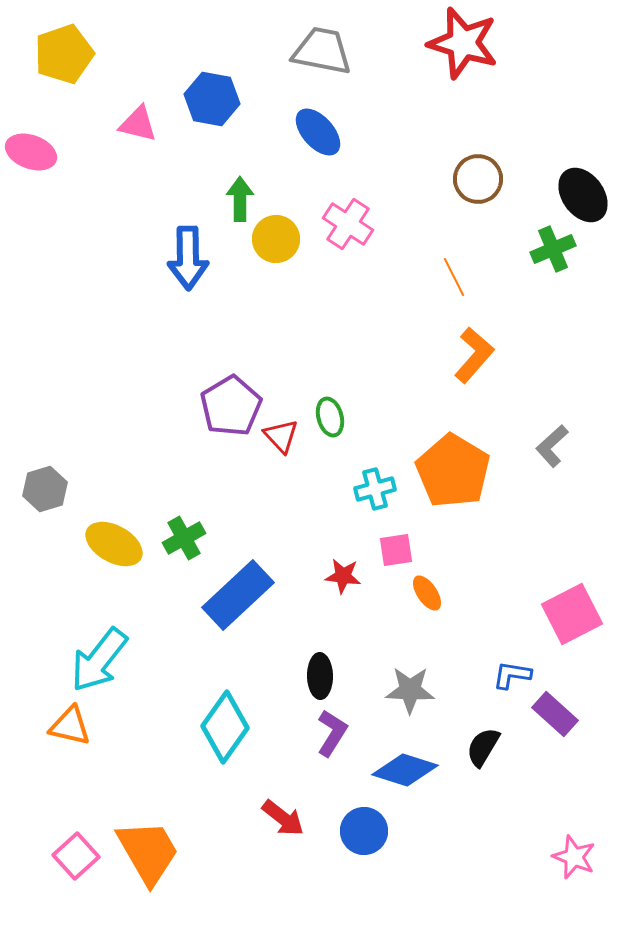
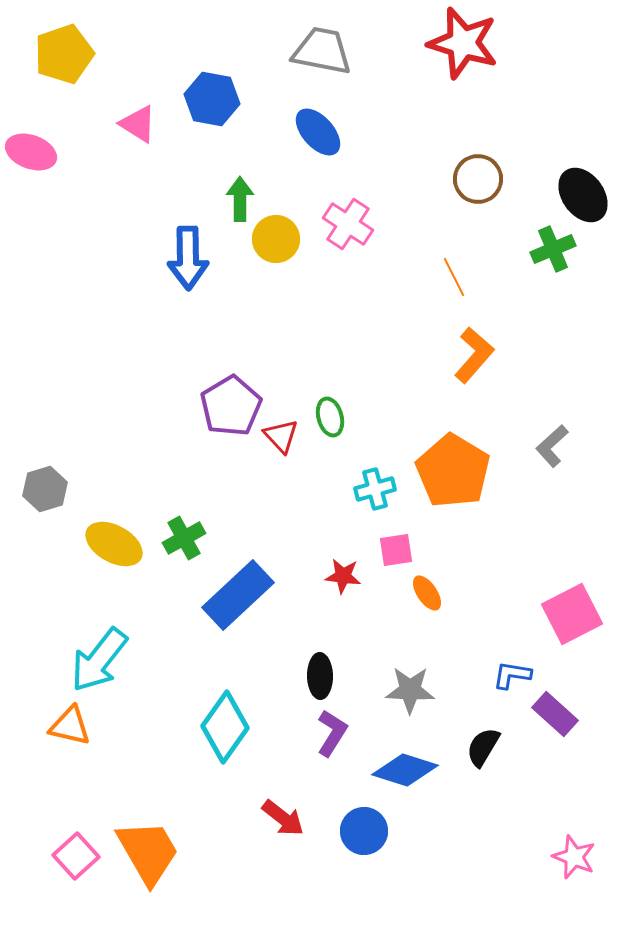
pink triangle at (138, 124): rotated 18 degrees clockwise
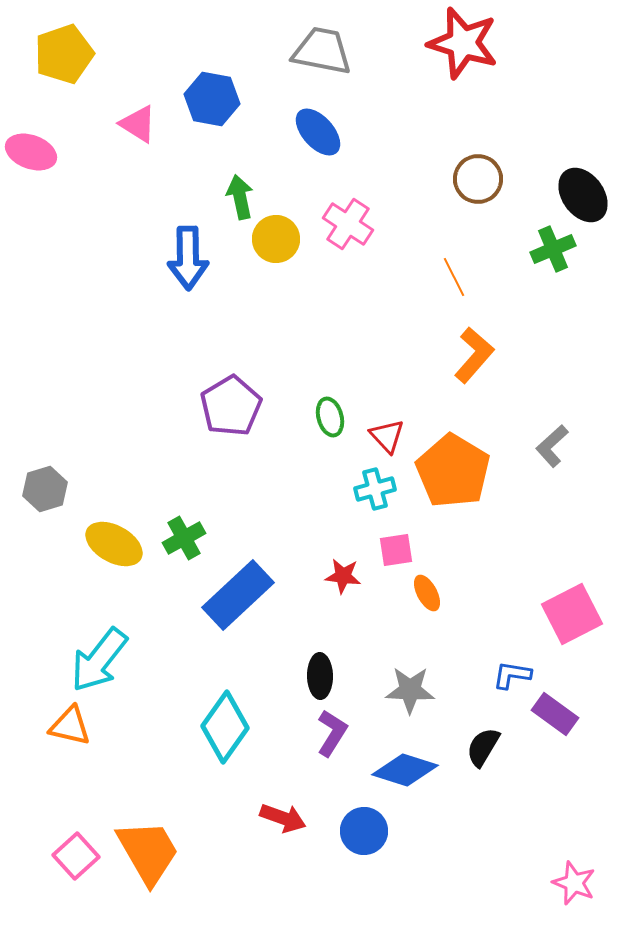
green arrow at (240, 199): moved 2 px up; rotated 12 degrees counterclockwise
red triangle at (281, 436): moved 106 px right
orange ellipse at (427, 593): rotated 6 degrees clockwise
purple rectangle at (555, 714): rotated 6 degrees counterclockwise
red arrow at (283, 818): rotated 18 degrees counterclockwise
pink star at (574, 857): moved 26 px down
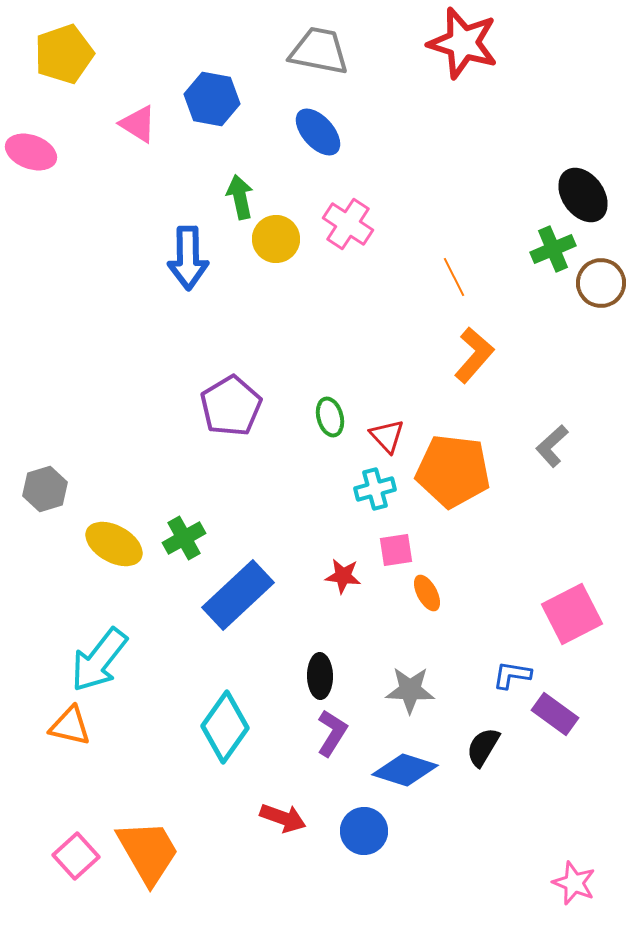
gray trapezoid at (322, 51): moved 3 px left
brown circle at (478, 179): moved 123 px right, 104 px down
orange pentagon at (453, 471): rotated 24 degrees counterclockwise
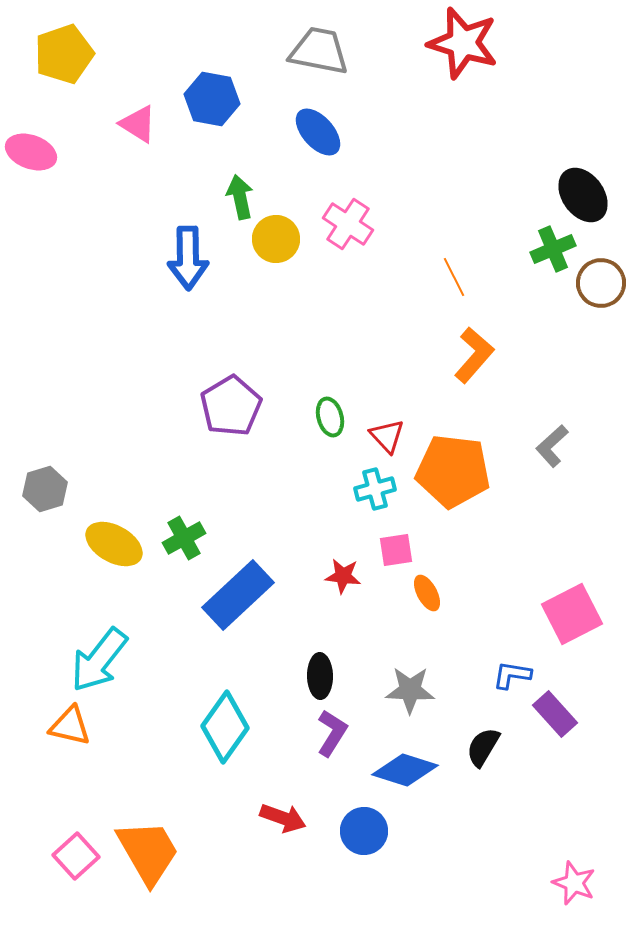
purple rectangle at (555, 714): rotated 12 degrees clockwise
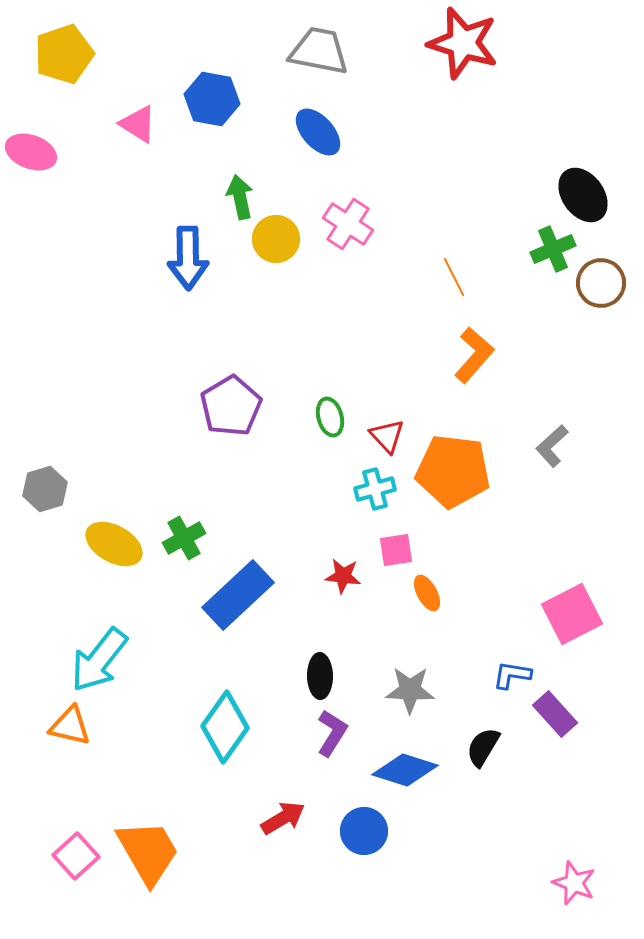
red arrow at (283, 818): rotated 51 degrees counterclockwise
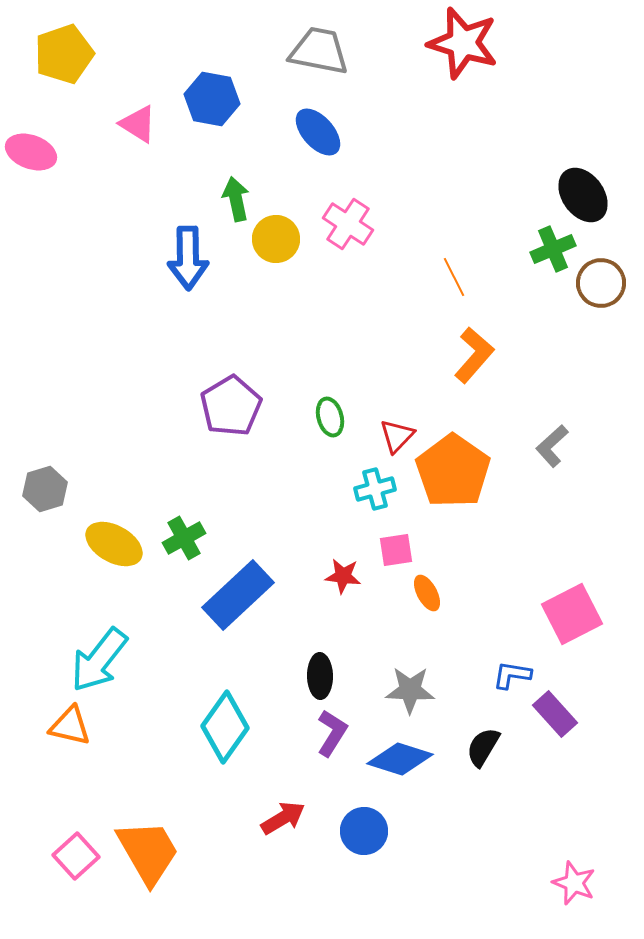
green arrow at (240, 197): moved 4 px left, 2 px down
red triangle at (387, 436): moved 10 px right; rotated 27 degrees clockwise
orange pentagon at (453, 471): rotated 28 degrees clockwise
blue diamond at (405, 770): moved 5 px left, 11 px up
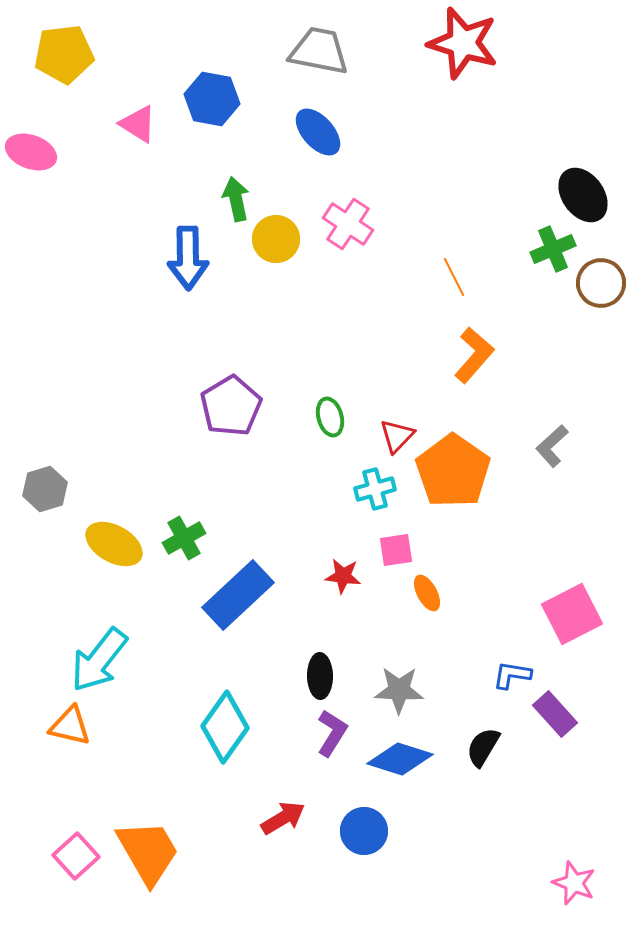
yellow pentagon at (64, 54): rotated 12 degrees clockwise
gray star at (410, 690): moved 11 px left
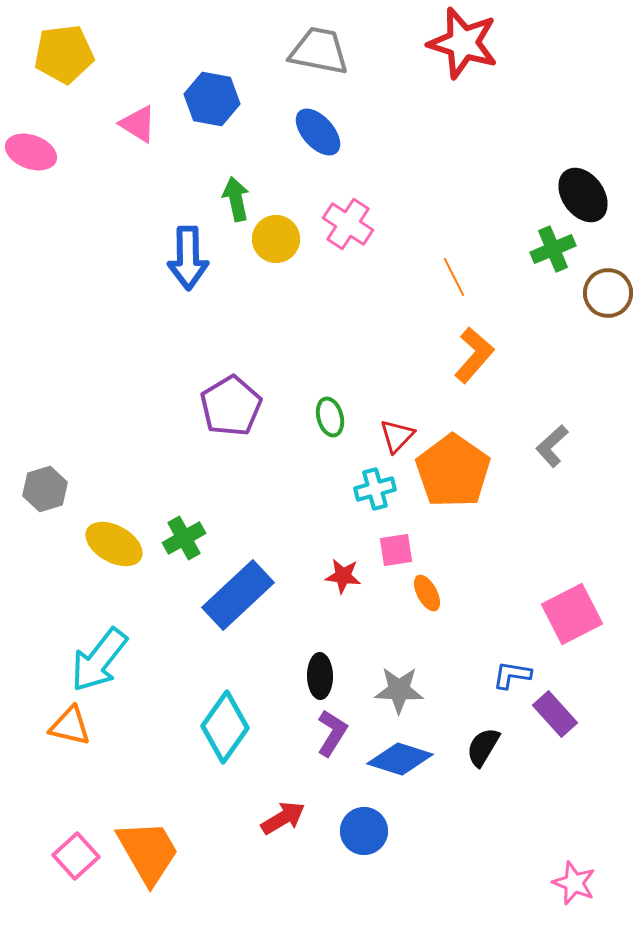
brown circle at (601, 283): moved 7 px right, 10 px down
